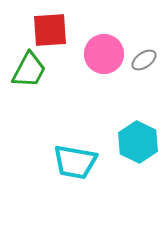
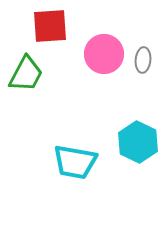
red square: moved 4 px up
gray ellipse: moved 1 px left; rotated 50 degrees counterclockwise
green trapezoid: moved 3 px left, 4 px down
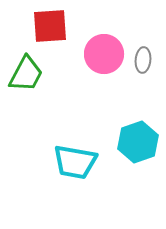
cyan hexagon: rotated 15 degrees clockwise
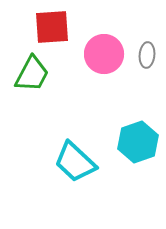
red square: moved 2 px right, 1 px down
gray ellipse: moved 4 px right, 5 px up
green trapezoid: moved 6 px right
cyan trapezoid: rotated 33 degrees clockwise
